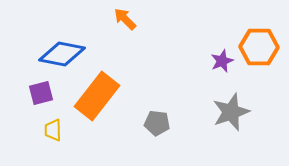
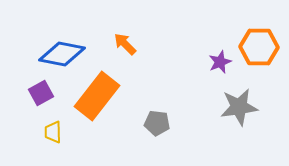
orange arrow: moved 25 px down
purple star: moved 2 px left, 1 px down
purple square: rotated 15 degrees counterclockwise
gray star: moved 8 px right, 5 px up; rotated 12 degrees clockwise
yellow trapezoid: moved 2 px down
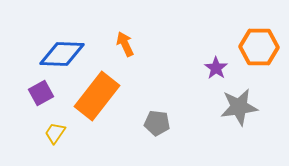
orange arrow: rotated 20 degrees clockwise
blue diamond: rotated 9 degrees counterclockwise
purple star: moved 4 px left, 6 px down; rotated 15 degrees counterclockwise
yellow trapezoid: moved 2 px right, 1 px down; rotated 35 degrees clockwise
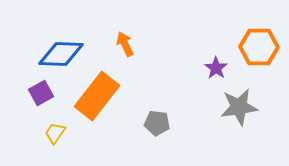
blue diamond: moved 1 px left
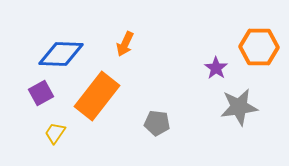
orange arrow: rotated 130 degrees counterclockwise
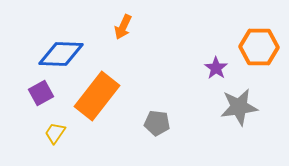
orange arrow: moved 2 px left, 17 px up
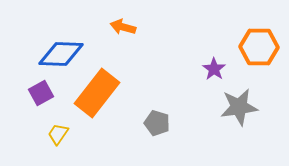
orange arrow: rotated 80 degrees clockwise
purple star: moved 2 px left, 1 px down
orange rectangle: moved 3 px up
gray pentagon: rotated 10 degrees clockwise
yellow trapezoid: moved 3 px right, 1 px down
